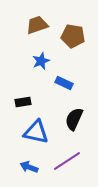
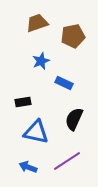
brown trapezoid: moved 2 px up
brown pentagon: rotated 20 degrees counterclockwise
blue arrow: moved 1 px left
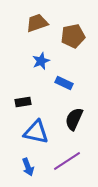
blue arrow: rotated 132 degrees counterclockwise
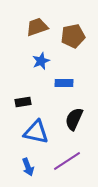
brown trapezoid: moved 4 px down
blue rectangle: rotated 24 degrees counterclockwise
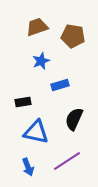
brown pentagon: rotated 20 degrees clockwise
blue rectangle: moved 4 px left, 2 px down; rotated 18 degrees counterclockwise
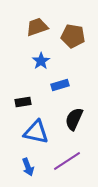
blue star: rotated 12 degrees counterclockwise
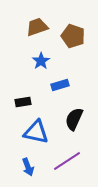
brown pentagon: rotated 10 degrees clockwise
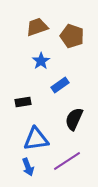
brown pentagon: moved 1 px left
blue rectangle: rotated 18 degrees counterclockwise
blue triangle: moved 7 px down; rotated 20 degrees counterclockwise
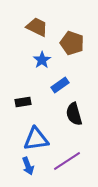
brown trapezoid: rotated 45 degrees clockwise
brown pentagon: moved 7 px down
blue star: moved 1 px right, 1 px up
black semicircle: moved 5 px up; rotated 40 degrees counterclockwise
blue arrow: moved 1 px up
